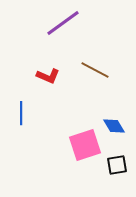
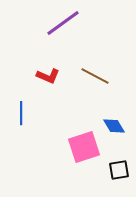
brown line: moved 6 px down
pink square: moved 1 px left, 2 px down
black square: moved 2 px right, 5 px down
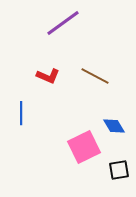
pink square: rotated 8 degrees counterclockwise
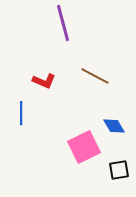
purple line: rotated 69 degrees counterclockwise
red L-shape: moved 4 px left, 5 px down
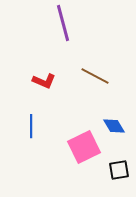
blue line: moved 10 px right, 13 px down
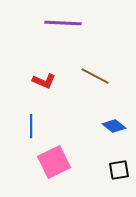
purple line: rotated 72 degrees counterclockwise
blue diamond: rotated 20 degrees counterclockwise
pink square: moved 30 px left, 15 px down
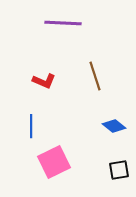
brown line: rotated 44 degrees clockwise
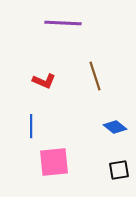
blue diamond: moved 1 px right, 1 px down
pink square: rotated 20 degrees clockwise
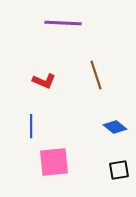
brown line: moved 1 px right, 1 px up
